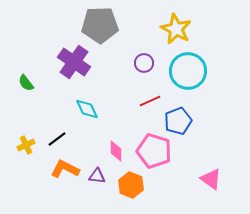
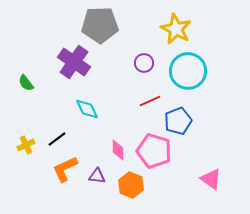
pink diamond: moved 2 px right, 1 px up
orange L-shape: rotated 52 degrees counterclockwise
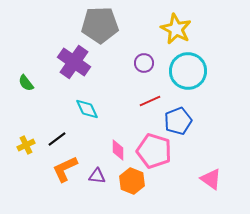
orange hexagon: moved 1 px right, 4 px up
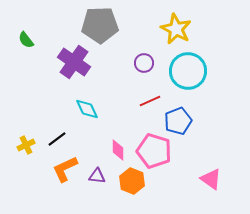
green semicircle: moved 43 px up
